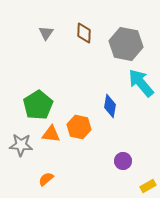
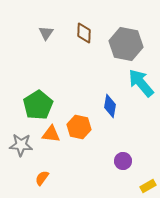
orange semicircle: moved 4 px left, 1 px up; rotated 14 degrees counterclockwise
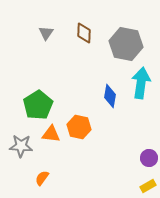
cyan arrow: rotated 48 degrees clockwise
blue diamond: moved 10 px up
gray star: moved 1 px down
purple circle: moved 26 px right, 3 px up
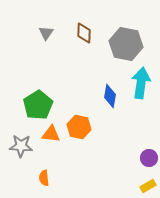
orange semicircle: moved 2 px right; rotated 42 degrees counterclockwise
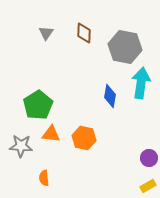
gray hexagon: moved 1 px left, 3 px down
orange hexagon: moved 5 px right, 11 px down
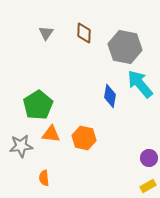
cyan arrow: moved 1 px left, 1 px down; rotated 48 degrees counterclockwise
gray star: rotated 10 degrees counterclockwise
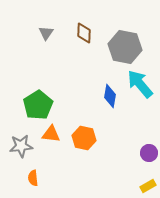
purple circle: moved 5 px up
orange semicircle: moved 11 px left
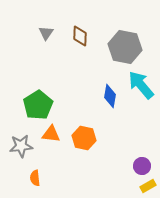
brown diamond: moved 4 px left, 3 px down
cyan arrow: moved 1 px right, 1 px down
purple circle: moved 7 px left, 13 px down
orange semicircle: moved 2 px right
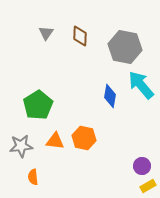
orange triangle: moved 4 px right, 7 px down
orange semicircle: moved 2 px left, 1 px up
